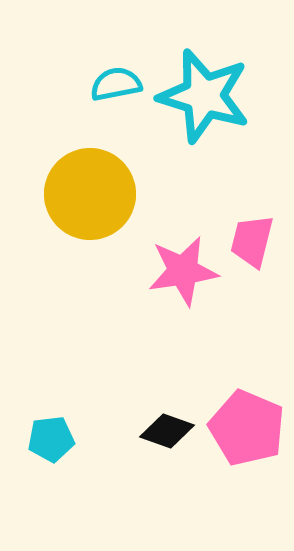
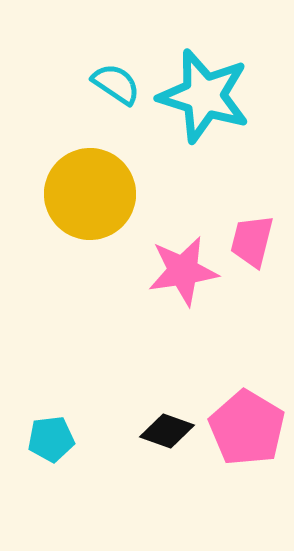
cyan semicircle: rotated 45 degrees clockwise
pink pentagon: rotated 8 degrees clockwise
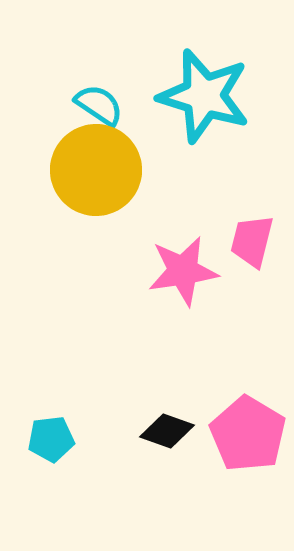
cyan semicircle: moved 17 px left, 21 px down
yellow circle: moved 6 px right, 24 px up
pink pentagon: moved 1 px right, 6 px down
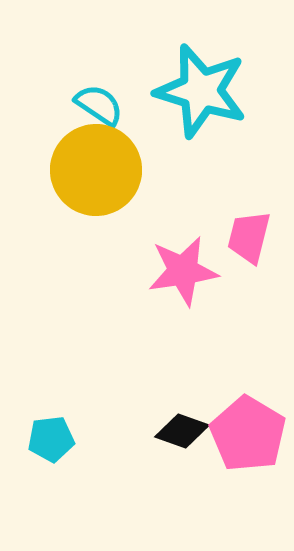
cyan star: moved 3 px left, 5 px up
pink trapezoid: moved 3 px left, 4 px up
black diamond: moved 15 px right
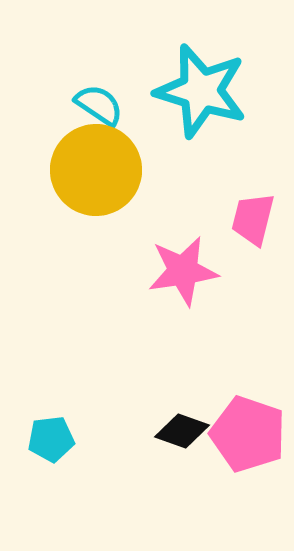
pink trapezoid: moved 4 px right, 18 px up
pink pentagon: rotated 12 degrees counterclockwise
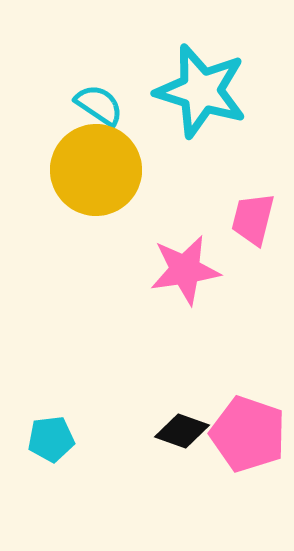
pink star: moved 2 px right, 1 px up
